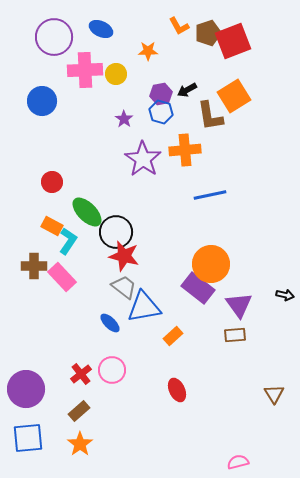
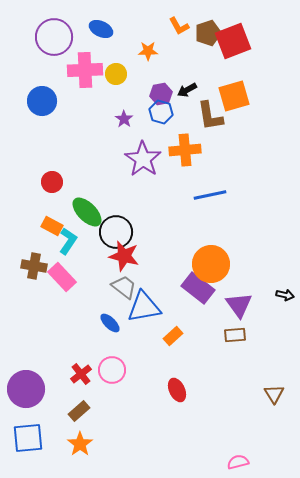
orange square at (234, 96): rotated 16 degrees clockwise
brown cross at (34, 266): rotated 10 degrees clockwise
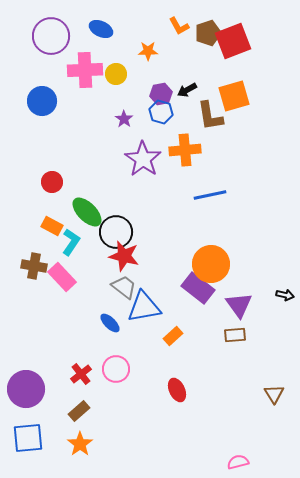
purple circle at (54, 37): moved 3 px left, 1 px up
cyan L-shape at (68, 241): moved 3 px right, 1 px down
pink circle at (112, 370): moved 4 px right, 1 px up
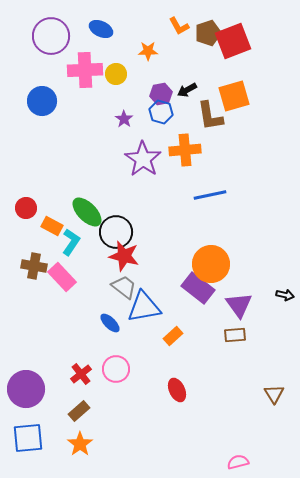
red circle at (52, 182): moved 26 px left, 26 px down
